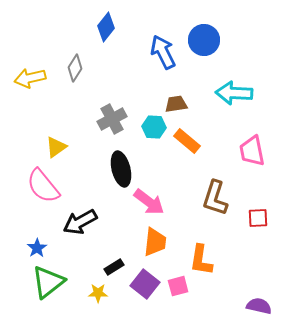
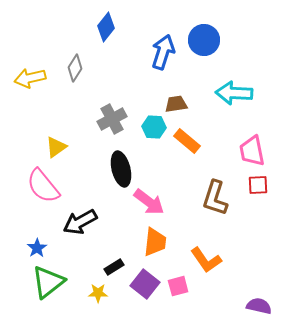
blue arrow: rotated 44 degrees clockwise
red square: moved 33 px up
orange L-shape: moved 5 px right; rotated 44 degrees counterclockwise
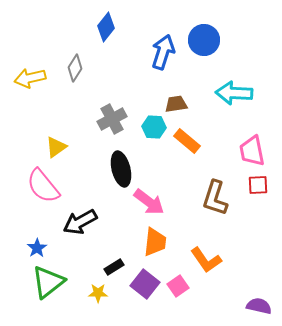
pink square: rotated 20 degrees counterclockwise
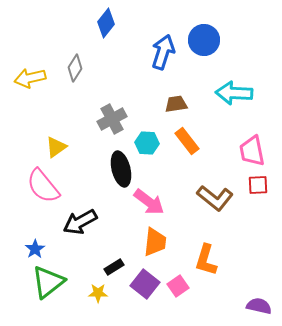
blue diamond: moved 4 px up
cyan hexagon: moved 7 px left, 16 px down
orange rectangle: rotated 12 degrees clockwise
brown L-shape: rotated 69 degrees counterclockwise
blue star: moved 2 px left, 1 px down
orange L-shape: rotated 52 degrees clockwise
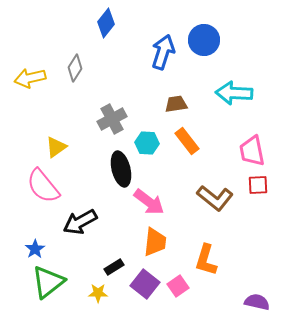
purple semicircle: moved 2 px left, 4 px up
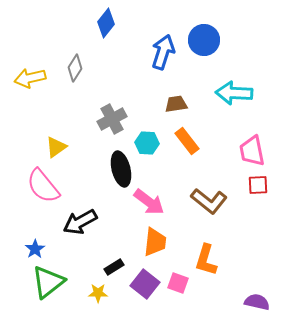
brown L-shape: moved 6 px left, 3 px down
pink square: moved 3 px up; rotated 35 degrees counterclockwise
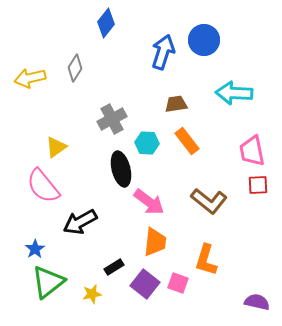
yellow star: moved 6 px left, 1 px down; rotated 12 degrees counterclockwise
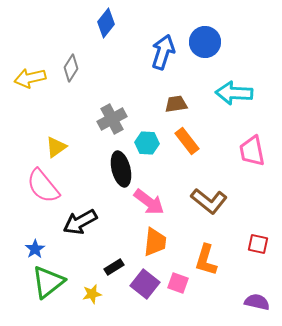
blue circle: moved 1 px right, 2 px down
gray diamond: moved 4 px left
red square: moved 59 px down; rotated 15 degrees clockwise
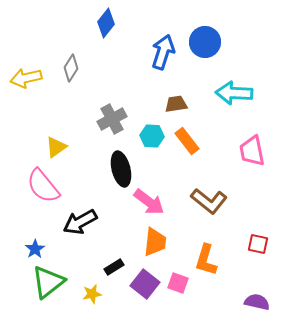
yellow arrow: moved 4 px left
cyan hexagon: moved 5 px right, 7 px up
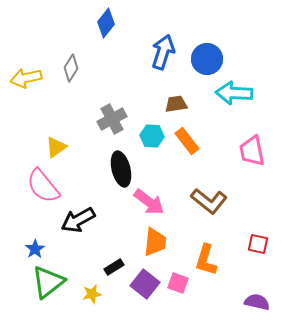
blue circle: moved 2 px right, 17 px down
black arrow: moved 2 px left, 2 px up
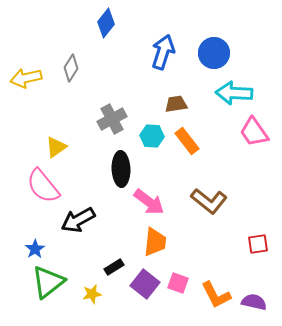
blue circle: moved 7 px right, 6 px up
pink trapezoid: moved 2 px right, 19 px up; rotated 24 degrees counterclockwise
black ellipse: rotated 12 degrees clockwise
red square: rotated 20 degrees counterclockwise
orange L-shape: moved 10 px right, 35 px down; rotated 44 degrees counterclockwise
purple semicircle: moved 3 px left
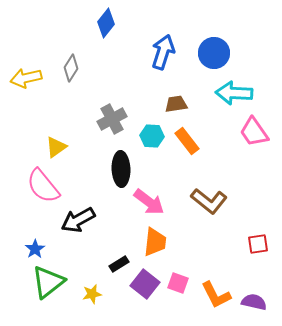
black rectangle: moved 5 px right, 3 px up
